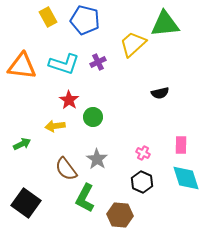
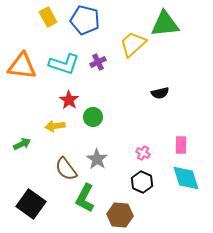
black square: moved 5 px right, 1 px down
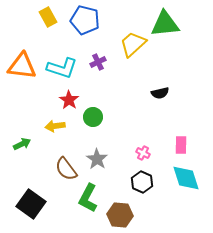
cyan L-shape: moved 2 px left, 4 px down
green L-shape: moved 3 px right
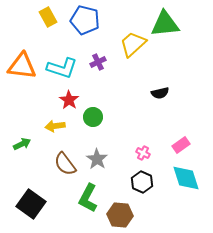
pink rectangle: rotated 54 degrees clockwise
brown semicircle: moved 1 px left, 5 px up
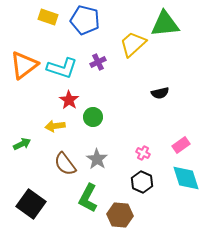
yellow rectangle: rotated 42 degrees counterclockwise
orange triangle: moved 2 px right, 1 px up; rotated 44 degrees counterclockwise
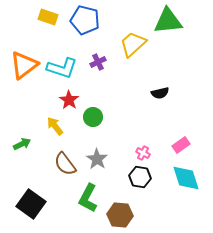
green triangle: moved 3 px right, 3 px up
yellow arrow: rotated 60 degrees clockwise
black hexagon: moved 2 px left, 5 px up; rotated 15 degrees counterclockwise
